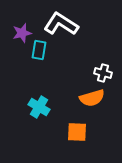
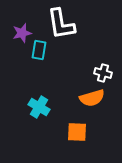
white L-shape: rotated 132 degrees counterclockwise
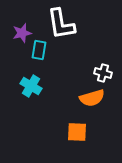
cyan cross: moved 8 px left, 21 px up
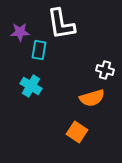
purple star: moved 2 px left, 1 px up; rotated 12 degrees clockwise
white cross: moved 2 px right, 3 px up
orange square: rotated 30 degrees clockwise
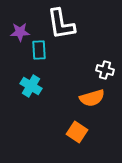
cyan rectangle: rotated 12 degrees counterclockwise
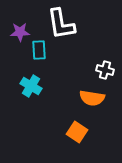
orange semicircle: rotated 25 degrees clockwise
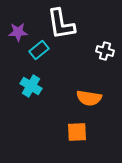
purple star: moved 2 px left
cyan rectangle: rotated 54 degrees clockwise
white cross: moved 19 px up
orange semicircle: moved 3 px left
orange square: rotated 35 degrees counterclockwise
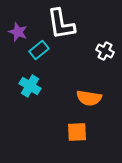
purple star: rotated 24 degrees clockwise
white cross: rotated 12 degrees clockwise
cyan cross: moved 1 px left
